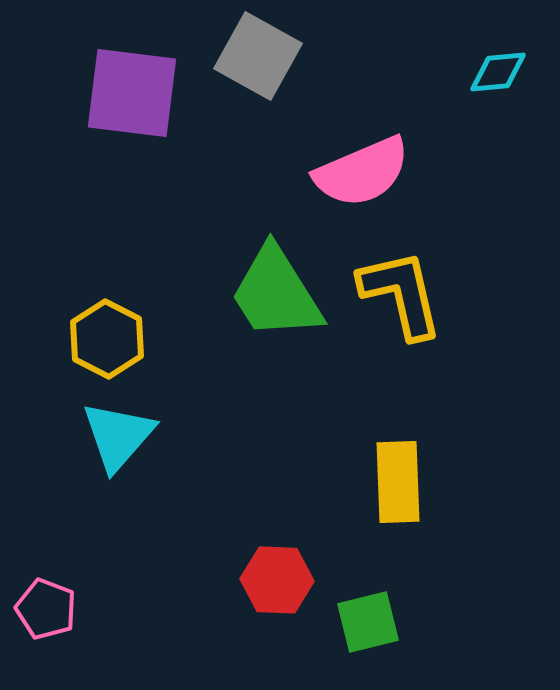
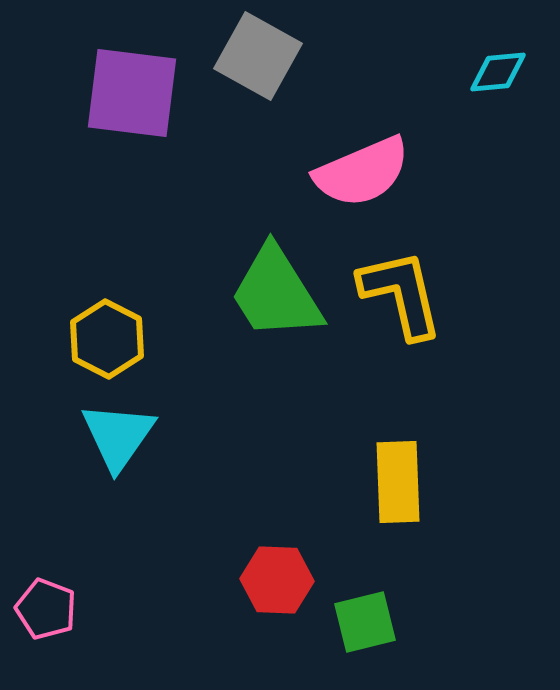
cyan triangle: rotated 6 degrees counterclockwise
green square: moved 3 px left
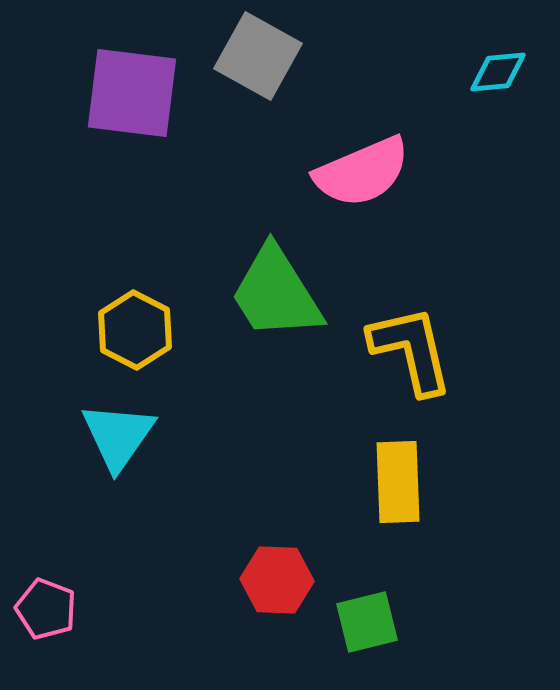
yellow L-shape: moved 10 px right, 56 px down
yellow hexagon: moved 28 px right, 9 px up
green square: moved 2 px right
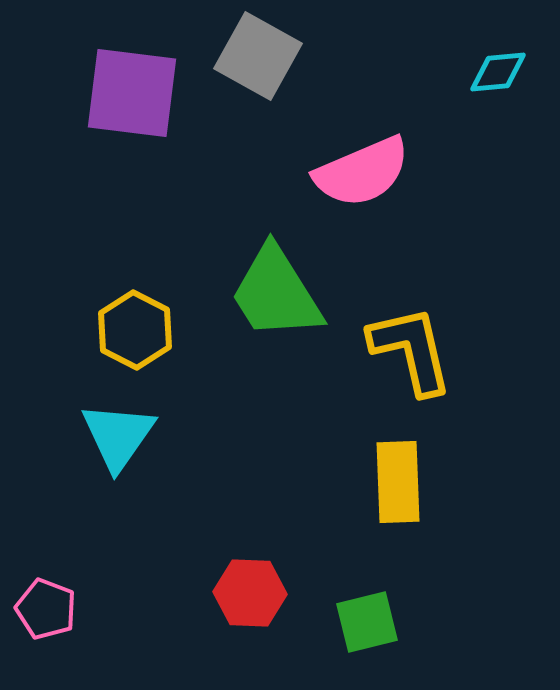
red hexagon: moved 27 px left, 13 px down
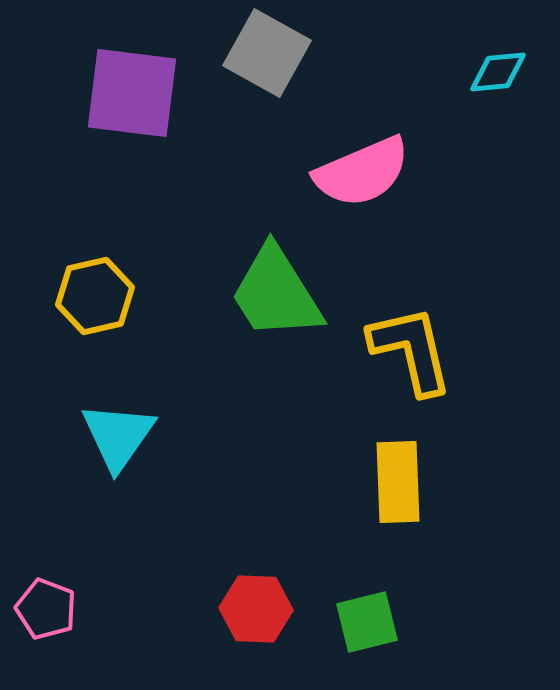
gray square: moved 9 px right, 3 px up
yellow hexagon: moved 40 px left, 34 px up; rotated 20 degrees clockwise
red hexagon: moved 6 px right, 16 px down
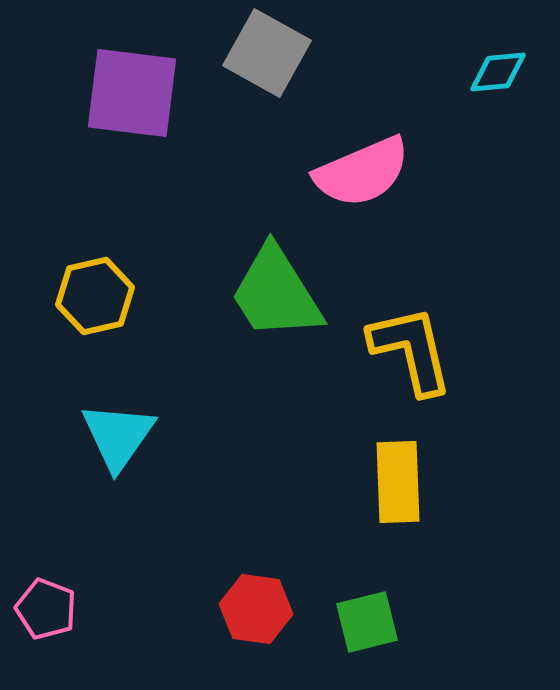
red hexagon: rotated 6 degrees clockwise
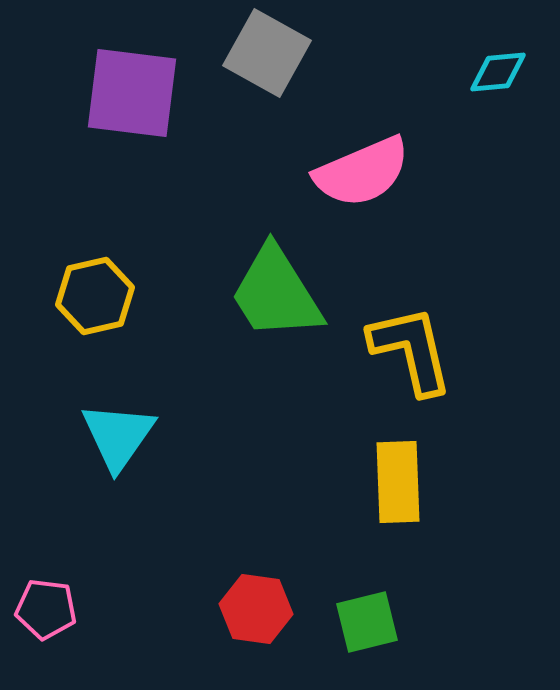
pink pentagon: rotated 14 degrees counterclockwise
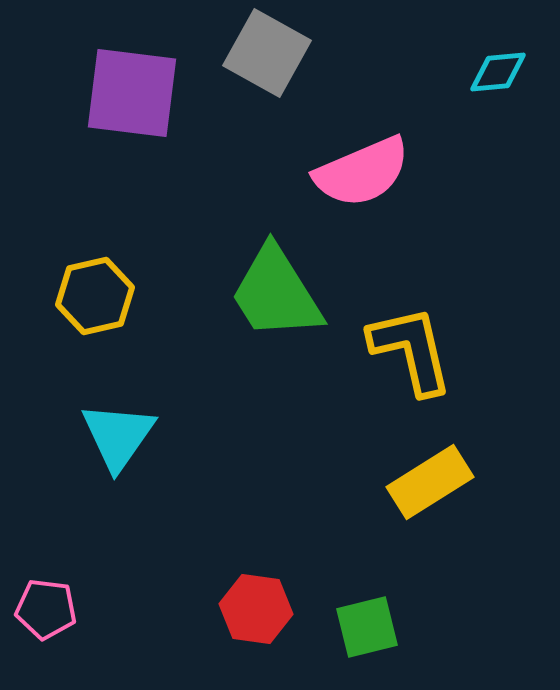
yellow rectangle: moved 32 px right; rotated 60 degrees clockwise
green square: moved 5 px down
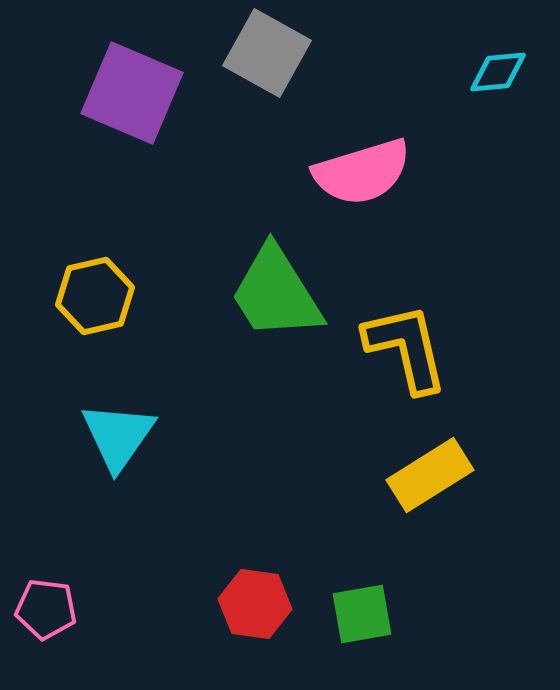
purple square: rotated 16 degrees clockwise
pink semicircle: rotated 6 degrees clockwise
yellow L-shape: moved 5 px left, 2 px up
yellow rectangle: moved 7 px up
red hexagon: moved 1 px left, 5 px up
green square: moved 5 px left, 13 px up; rotated 4 degrees clockwise
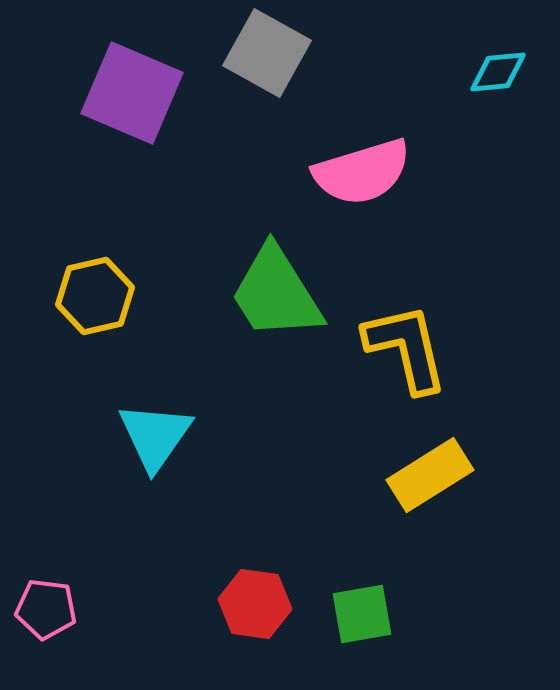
cyan triangle: moved 37 px right
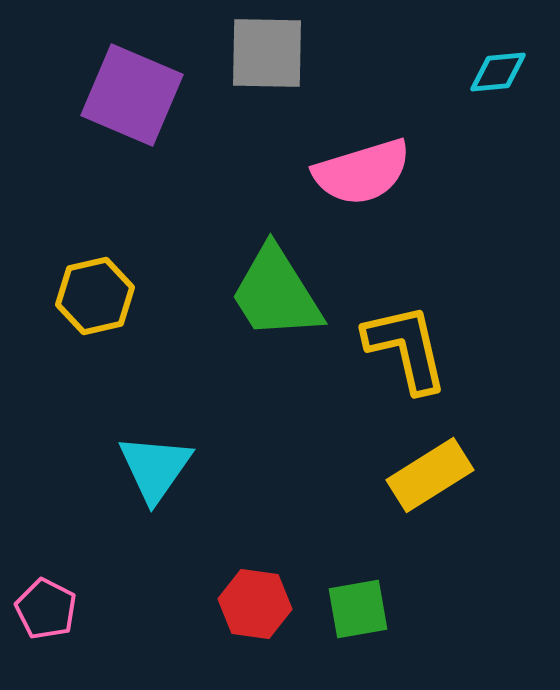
gray square: rotated 28 degrees counterclockwise
purple square: moved 2 px down
cyan triangle: moved 32 px down
pink pentagon: rotated 20 degrees clockwise
green square: moved 4 px left, 5 px up
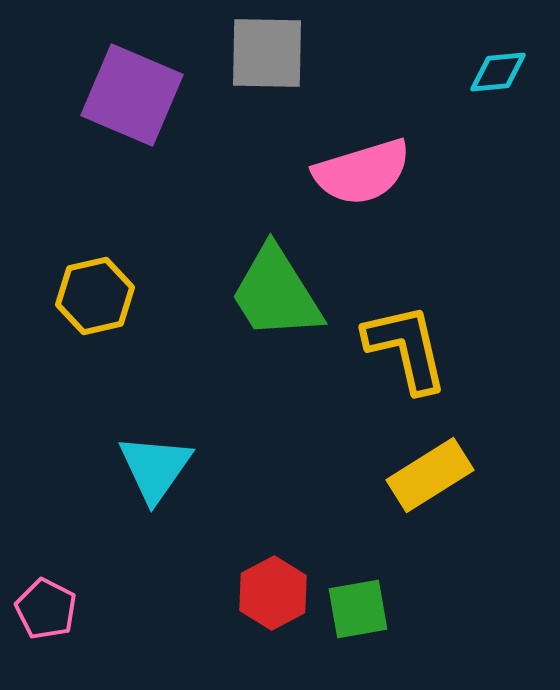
red hexagon: moved 18 px right, 11 px up; rotated 24 degrees clockwise
